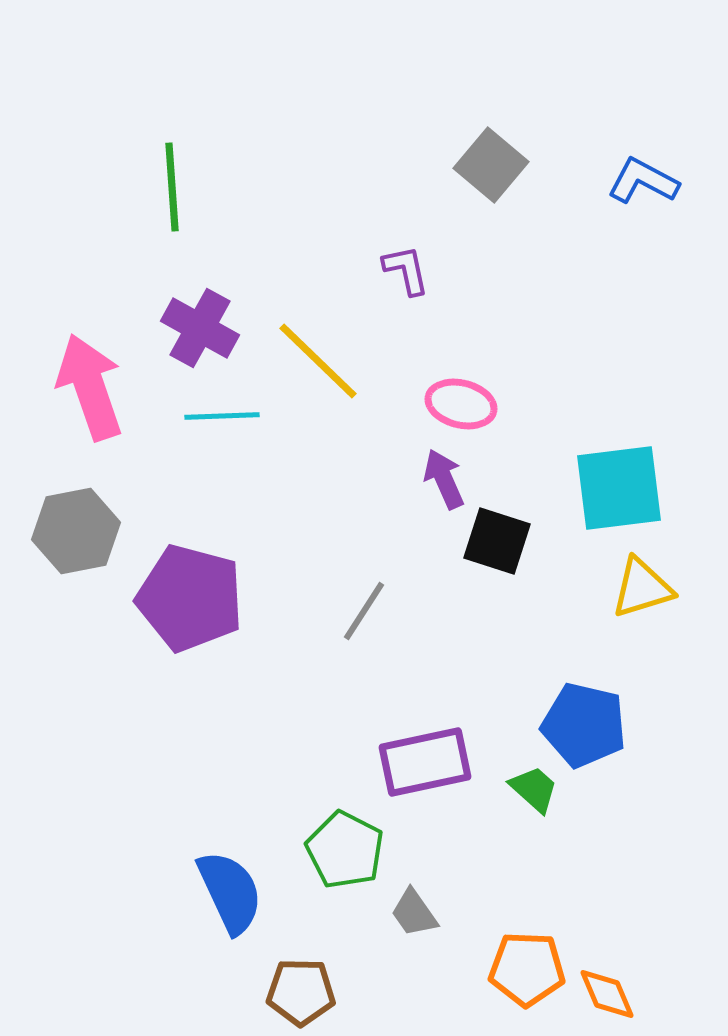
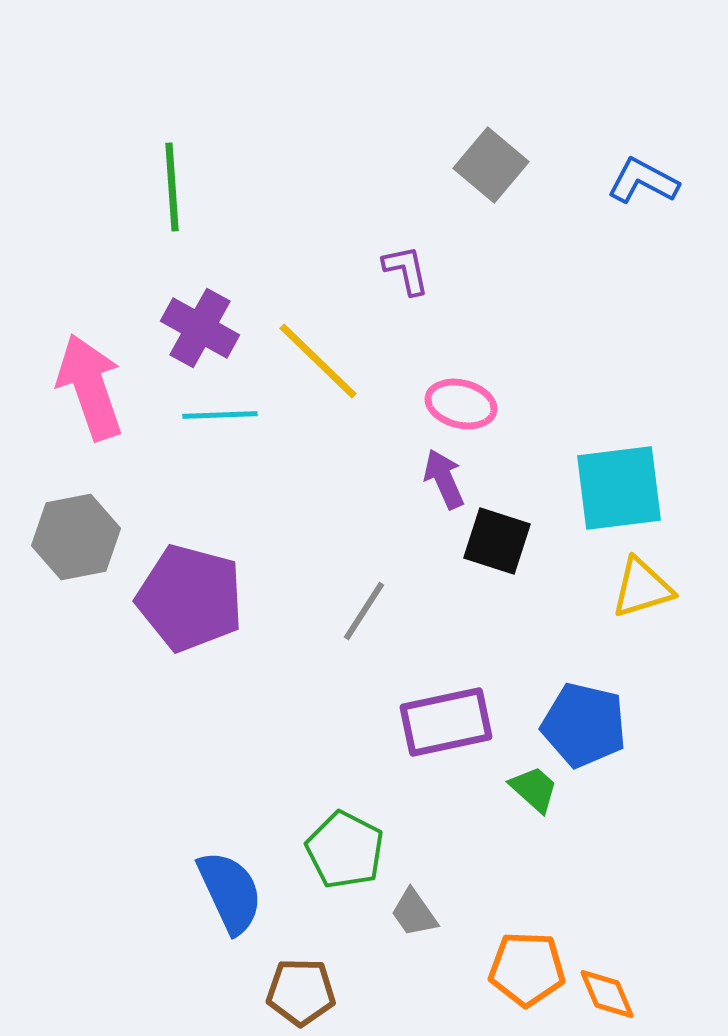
cyan line: moved 2 px left, 1 px up
gray hexagon: moved 6 px down
purple rectangle: moved 21 px right, 40 px up
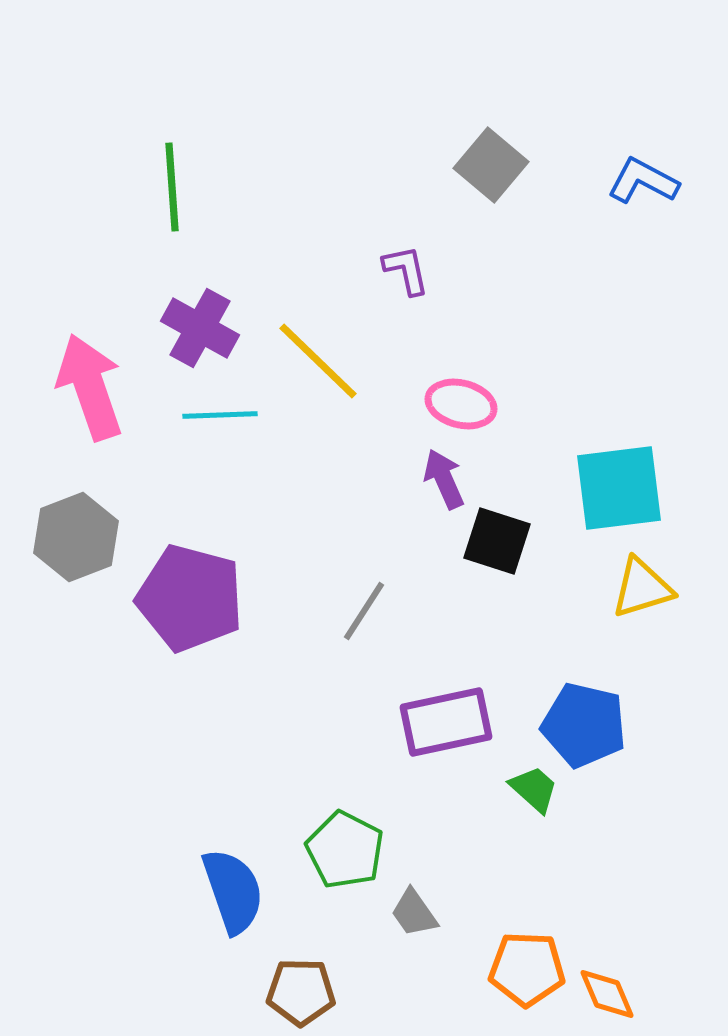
gray hexagon: rotated 10 degrees counterclockwise
blue semicircle: moved 3 px right, 1 px up; rotated 6 degrees clockwise
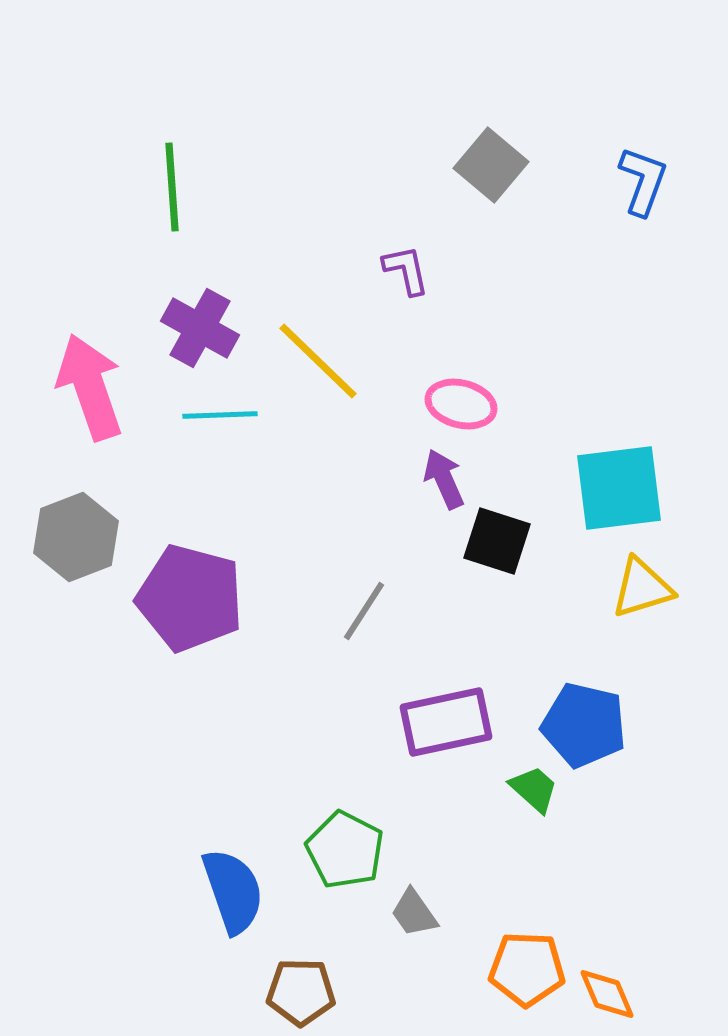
blue L-shape: rotated 82 degrees clockwise
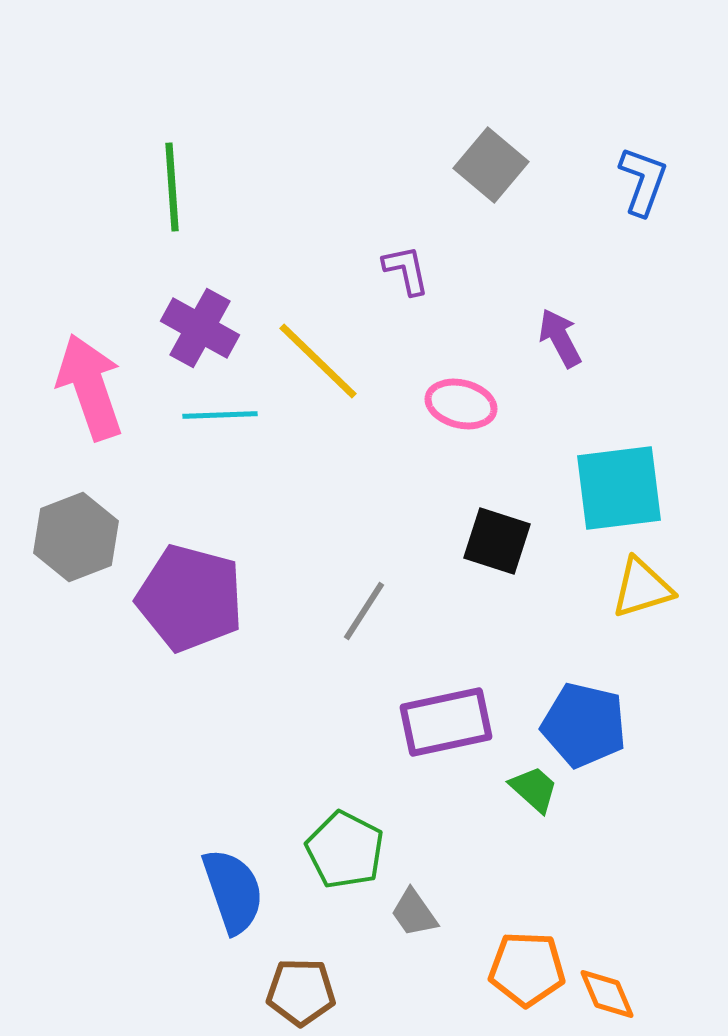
purple arrow: moved 116 px right, 141 px up; rotated 4 degrees counterclockwise
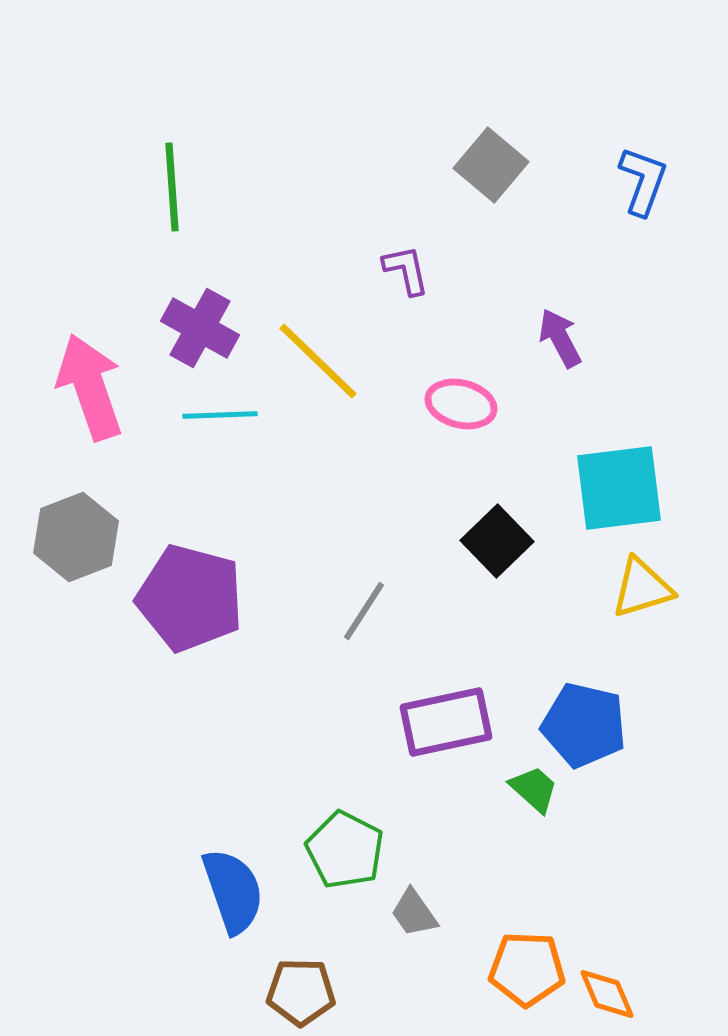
black square: rotated 28 degrees clockwise
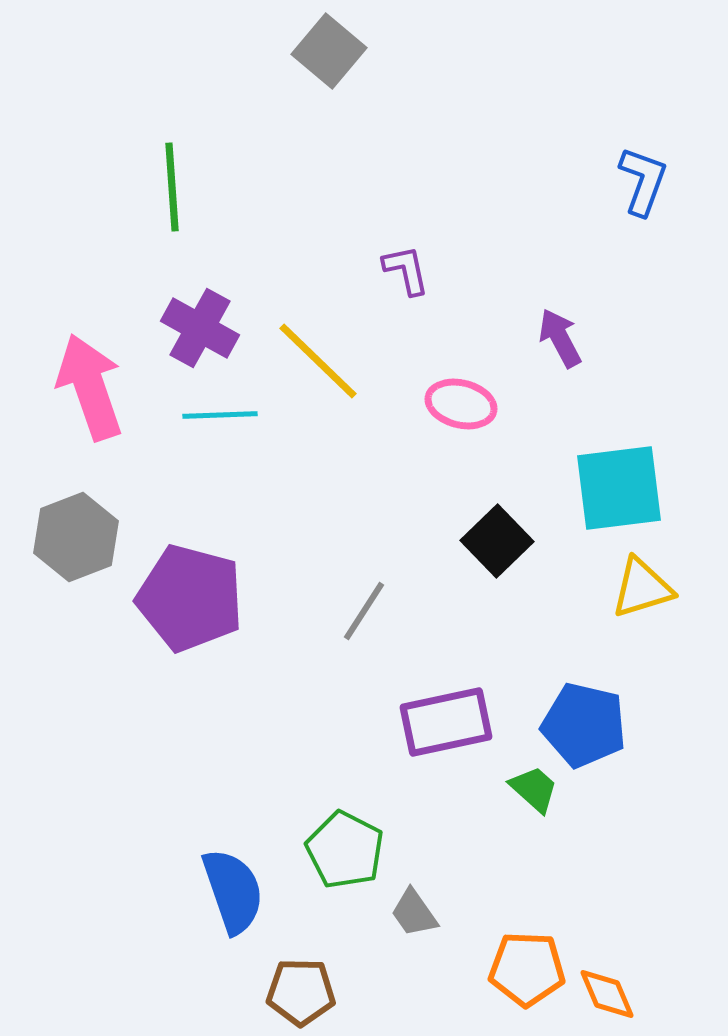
gray square: moved 162 px left, 114 px up
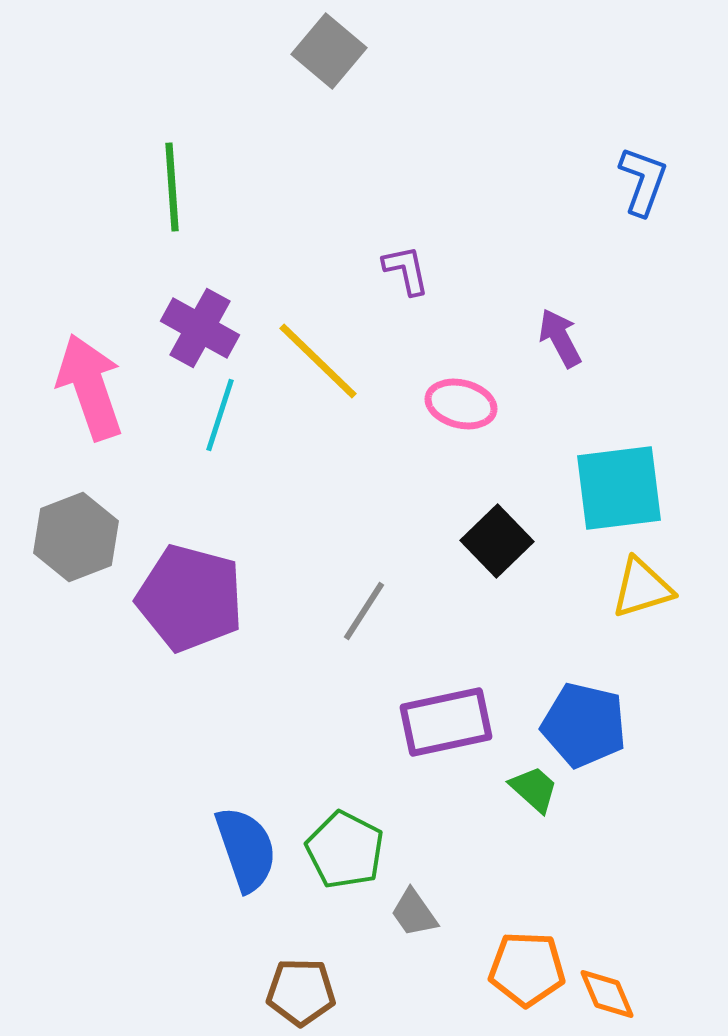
cyan line: rotated 70 degrees counterclockwise
blue semicircle: moved 13 px right, 42 px up
